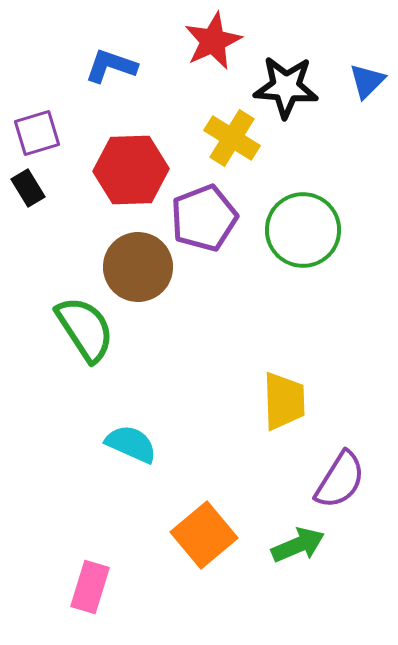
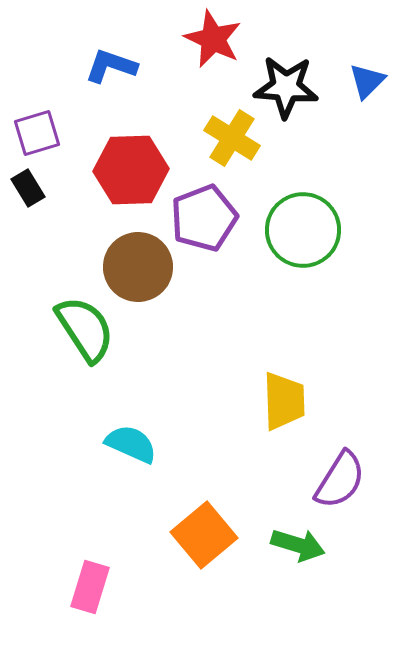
red star: moved 2 px up; rotated 22 degrees counterclockwise
green arrow: rotated 40 degrees clockwise
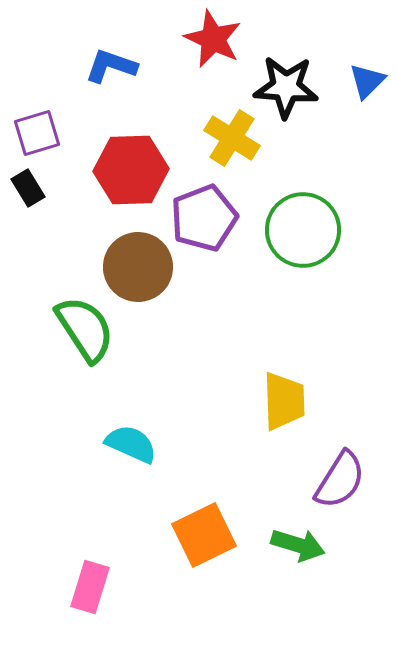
orange square: rotated 14 degrees clockwise
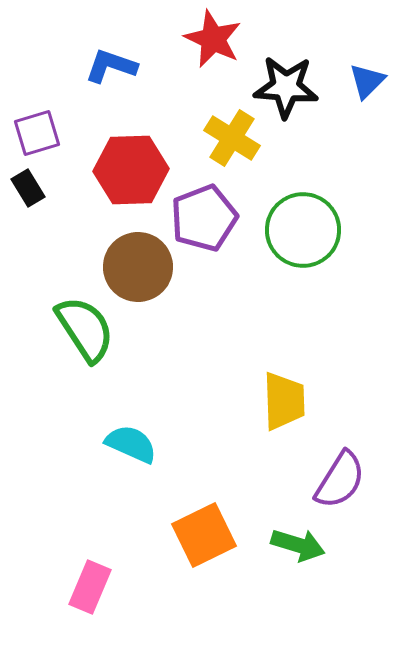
pink rectangle: rotated 6 degrees clockwise
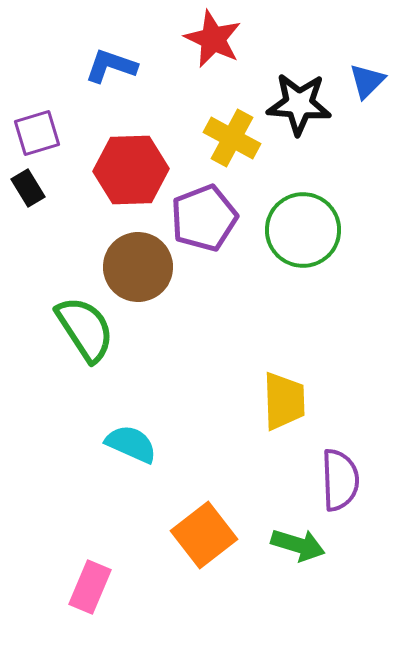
black star: moved 13 px right, 17 px down
yellow cross: rotated 4 degrees counterclockwise
purple semicircle: rotated 34 degrees counterclockwise
orange square: rotated 12 degrees counterclockwise
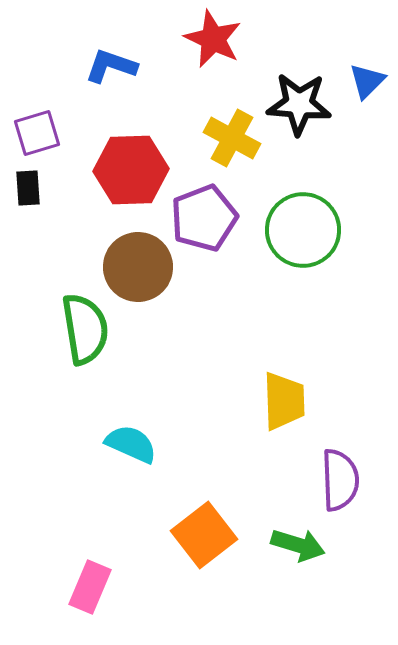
black rectangle: rotated 27 degrees clockwise
green semicircle: rotated 24 degrees clockwise
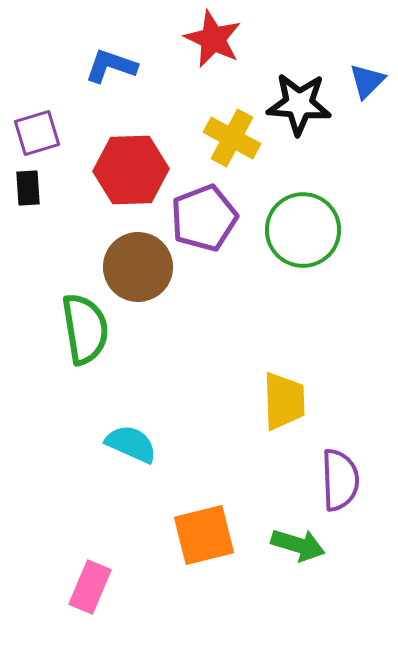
orange square: rotated 24 degrees clockwise
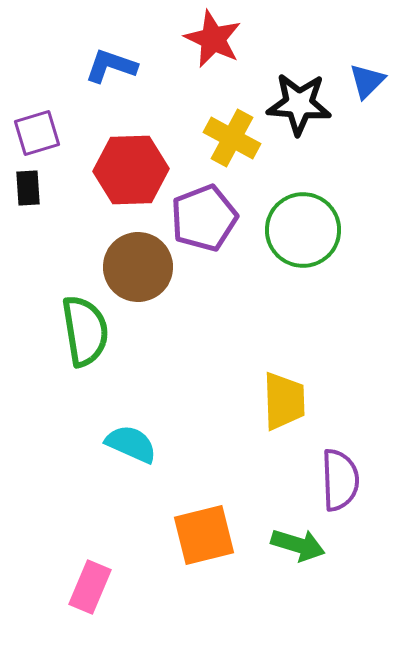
green semicircle: moved 2 px down
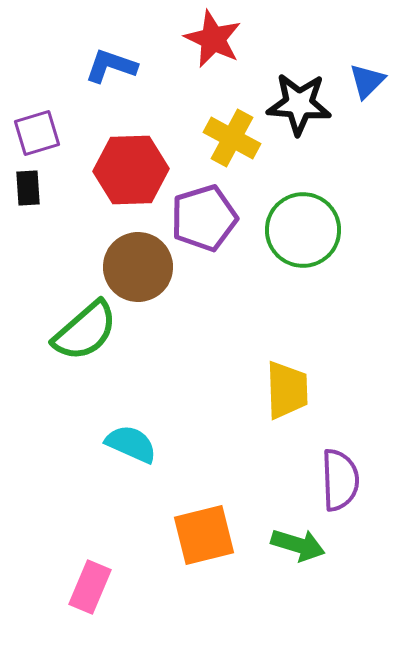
purple pentagon: rotated 4 degrees clockwise
green semicircle: rotated 58 degrees clockwise
yellow trapezoid: moved 3 px right, 11 px up
